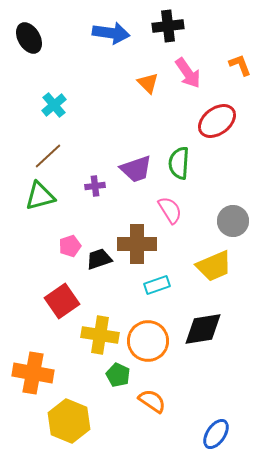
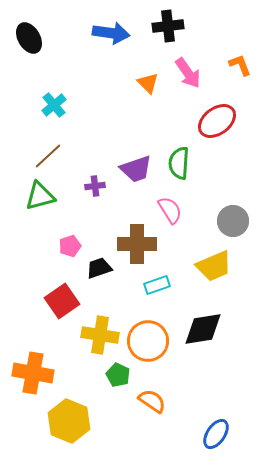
black trapezoid: moved 9 px down
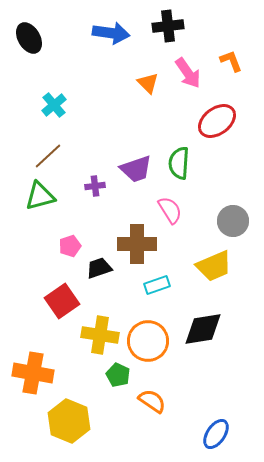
orange L-shape: moved 9 px left, 4 px up
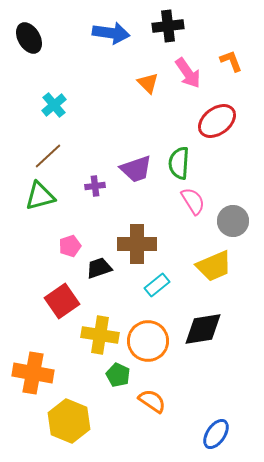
pink semicircle: moved 23 px right, 9 px up
cyan rectangle: rotated 20 degrees counterclockwise
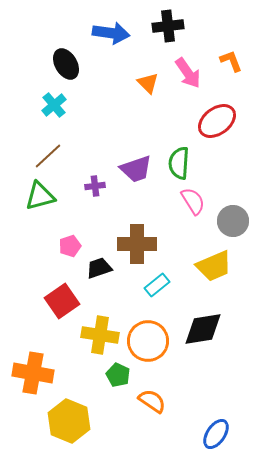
black ellipse: moved 37 px right, 26 px down
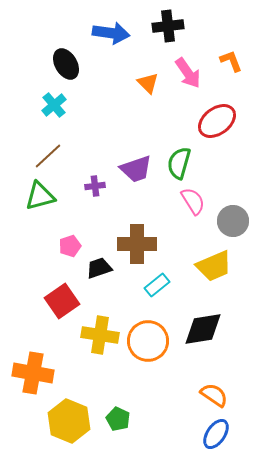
green semicircle: rotated 12 degrees clockwise
green pentagon: moved 44 px down
orange semicircle: moved 62 px right, 6 px up
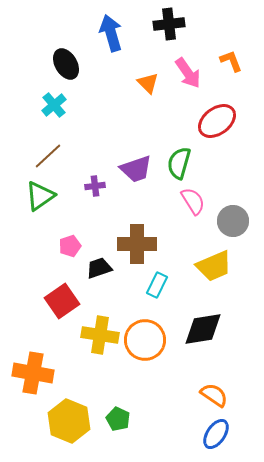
black cross: moved 1 px right, 2 px up
blue arrow: rotated 114 degrees counterclockwise
green triangle: rotated 20 degrees counterclockwise
cyan rectangle: rotated 25 degrees counterclockwise
orange circle: moved 3 px left, 1 px up
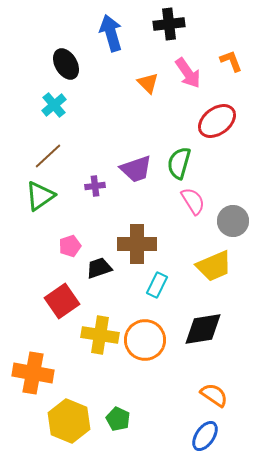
blue ellipse: moved 11 px left, 2 px down
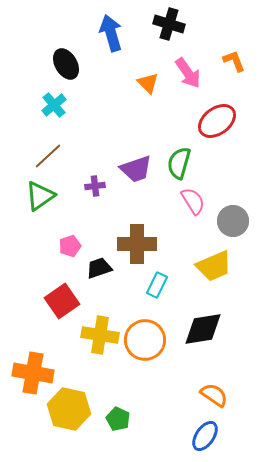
black cross: rotated 24 degrees clockwise
orange L-shape: moved 3 px right
yellow hexagon: moved 12 px up; rotated 9 degrees counterclockwise
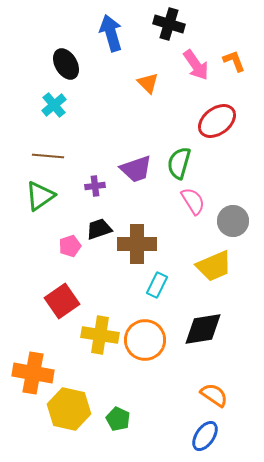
pink arrow: moved 8 px right, 8 px up
brown line: rotated 48 degrees clockwise
black trapezoid: moved 39 px up
